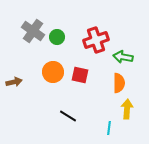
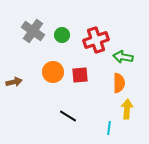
green circle: moved 5 px right, 2 px up
red square: rotated 18 degrees counterclockwise
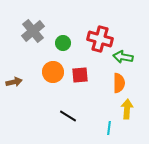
gray cross: rotated 15 degrees clockwise
green circle: moved 1 px right, 8 px down
red cross: moved 4 px right, 1 px up; rotated 35 degrees clockwise
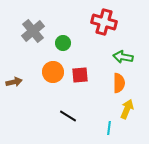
red cross: moved 4 px right, 17 px up
yellow arrow: rotated 18 degrees clockwise
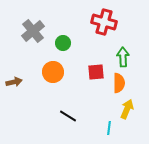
green arrow: rotated 78 degrees clockwise
red square: moved 16 px right, 3 px up
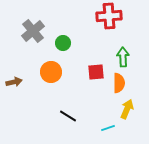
red cross: moved 5 px right, 6 px up; rotated 20 degrees counterclockwise
orange circle: moved 2 px left
cyan line: moved 1 px left; rotated 64 degrees clockwise
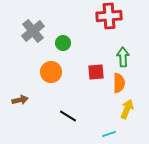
brown arrow: moved 6 px right, 18 px down
cyan line: moved 1 px right, 6 px down
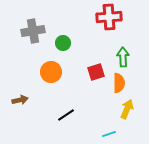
red cross: moved 1 px down
gray cross: rotated 30 degrees clockwise
red square: rotated 12 degrees counterclockwise
black line: moved 2 px left, 1 px up; rotated 66 degrees counterclockwise
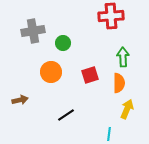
red cross: moved 2 px right, 1 px up
red square: moved 6 px left, 3 px down
cyan line: rotated 64 degrees counterclockwise
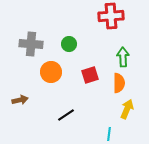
gray cross: moved 2 px left, 13 px down; rotated 15 degrees clockwise
green circle: moved 6 px right, 1 px down
